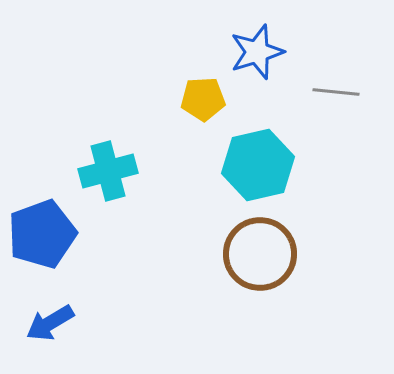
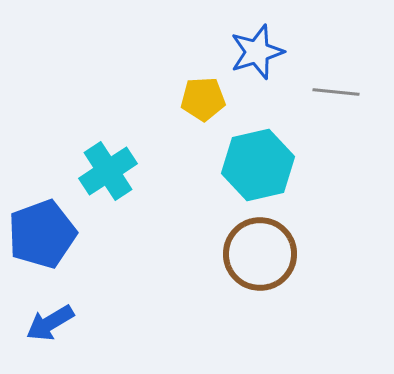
cyan cross: rotated 18 degrees counterclockwise
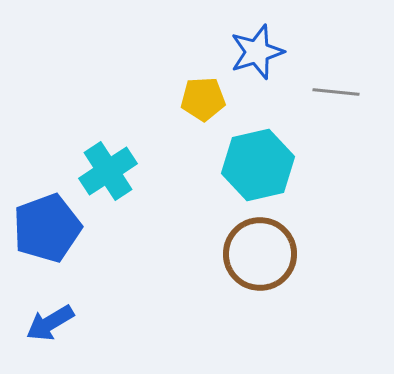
blue pentagon: moved 5 px right, 6 px up
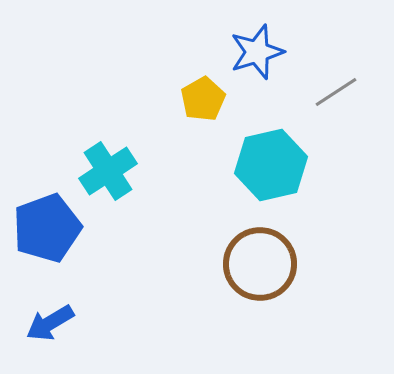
gray line: rotated 39 degrees counterclockwise
yellow pentagon: rotated 27 degrees counterclockwise
cyan hexagon: moved 13 px right
brown circle: moved 10 px down
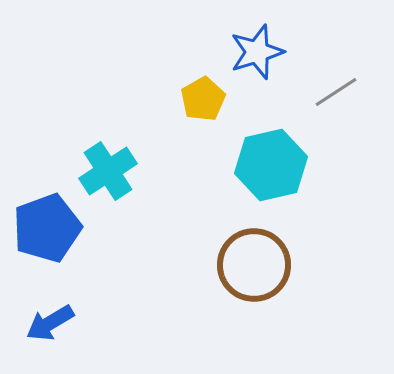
brown circle: moved 6 px left, 1 px down
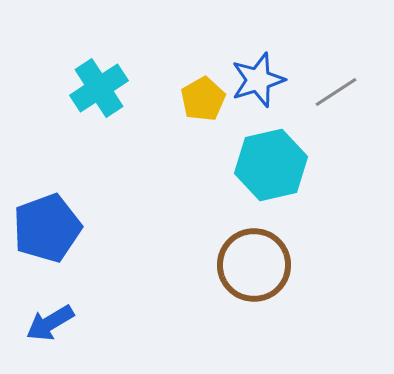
blue star: moved 1 px right, 28 px down
cyan cross: moved 9 px left, 83 px up
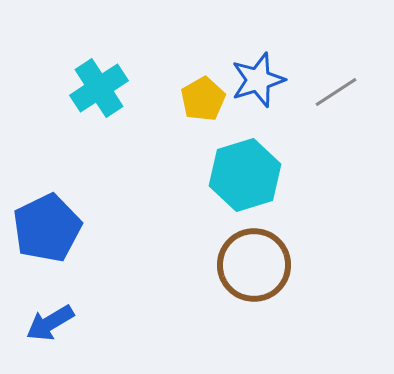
cyan hexagon: moved 26 px left, 10 px down; rotated 4 degrees counterclockwise
blue pentagon: rotated 6 degrees counterclockwise
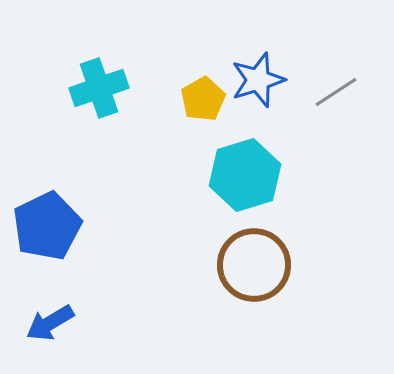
cyan cross: rotated 14 degrees clockwise
blue pentagon: moved 2 px up
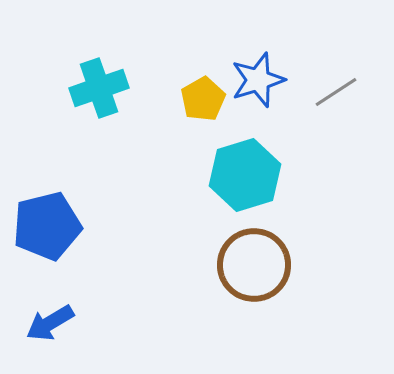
blue pentagon: rotated 12 degrees clockwise
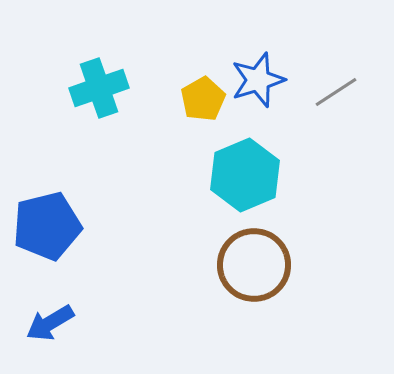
cyan hexagon: rotated 6 degrees counterclockwise
